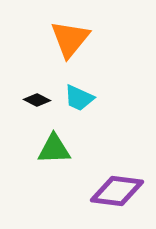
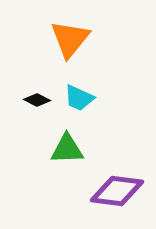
green triangle: moved 13 px right
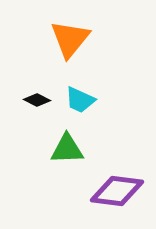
cyan trapezoid: moved 1 px right, 2 px down
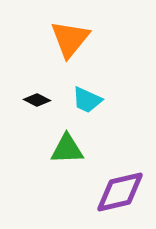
cyan trapezoid: moved 7 px right
purple diamond: moved 3 px right, 1 px down; rotated 20 degrees counterclockwise
